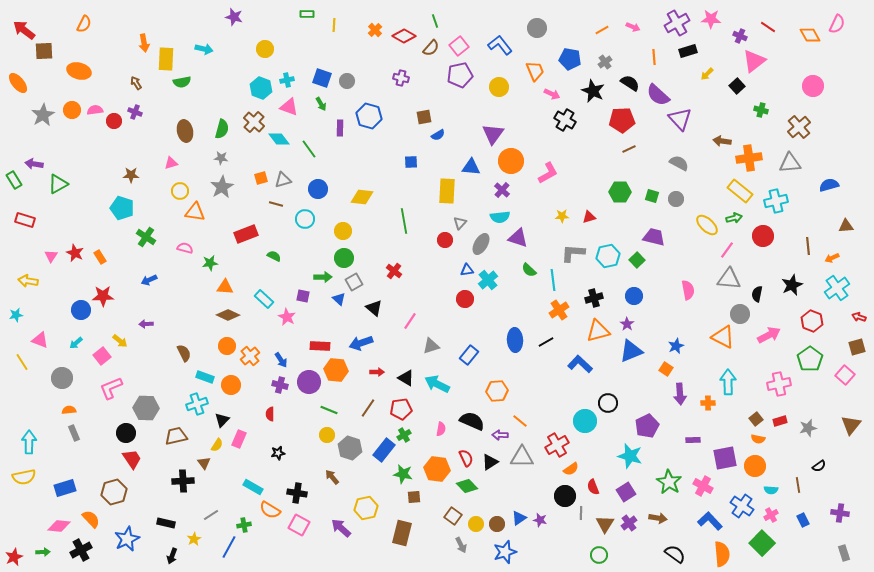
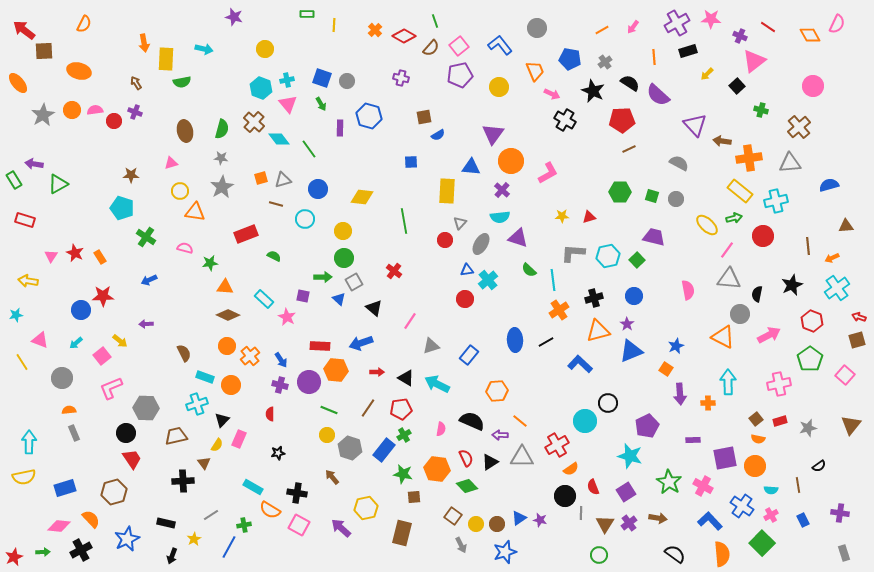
pink arrow at (633, 27): rotated 104 degrees clockwise
pink triangle at (289, 107): moved 1 px left, 3 px up; rotated 30 degrees clockwise
purple triangle at (680, 119): moved 15 px right, 6 px down
brown square at (857, 347): moved 7 px up
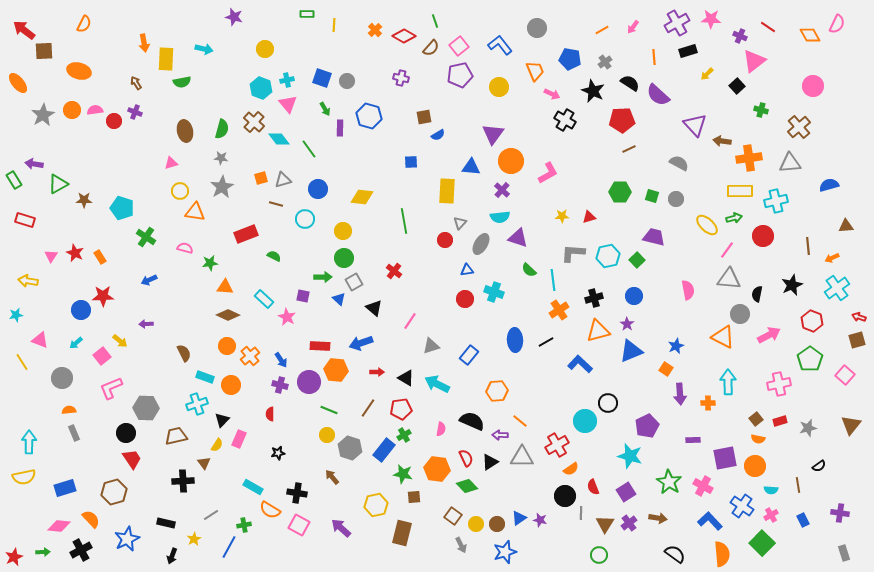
green arrow at (321, 104): moved 4 px right, 5 px down
brown star at (131, 175): moved 47 px left, 25 px down
yellow rectangle at (740, 191): rotated 40 degrees counterclockwise
cyan cross at (488, 280): moved 6 px right, 12 px down; rotated 30 degrees counterclockwise
yellow hexagon at (366, 508): moved 10 px right, 3 px up
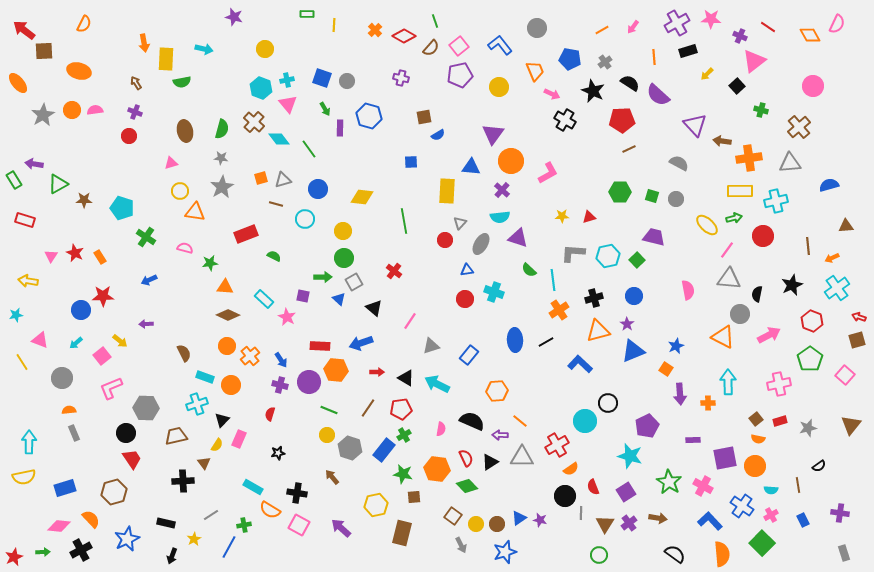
red circle at (114, 121): moved 15 px right, 15 px down
blue triangle at (631, 351): moved 2 px right
red semicircle at (270, 414): rotated 16 degrees clockwise
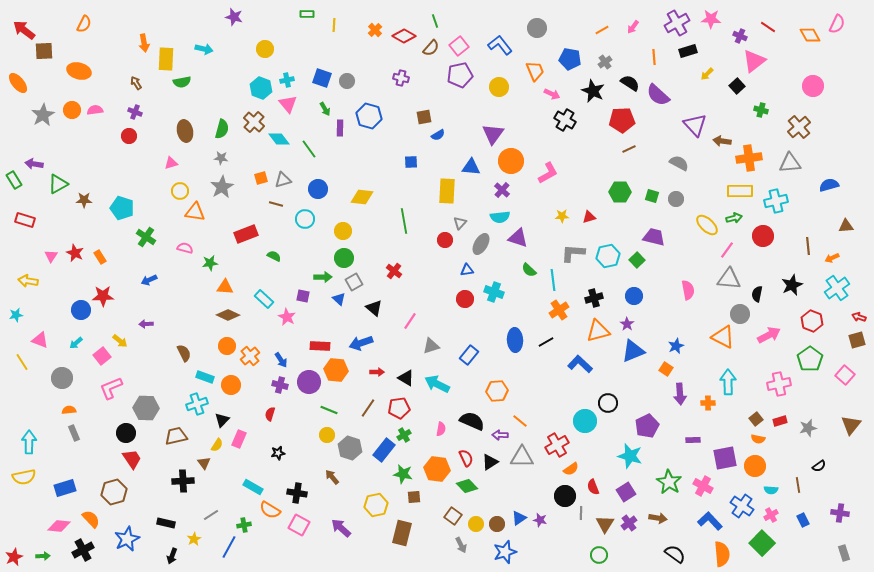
red pentagon at (401, 409): moved 2 px left, 1 px up
black cross at (81, 550): moved 2 px right
green arrow at (43, 552): moved 4 px down
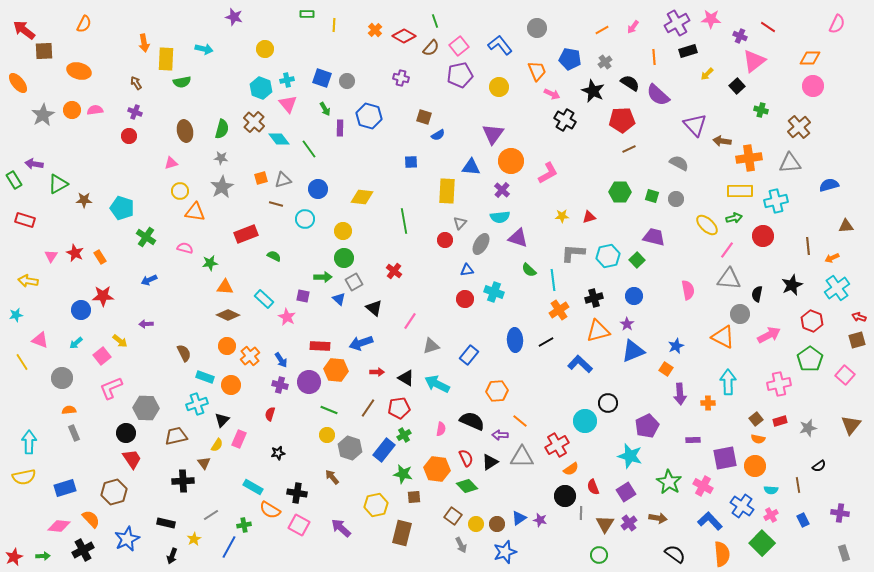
orange diamond at (810, 35): moved 23 px down; rotated 60 degrees counterclockwise
orange trapezoid at (535, 71): moved 2 px right
brown square at (424, 117): rotated 28 degrees clockwise
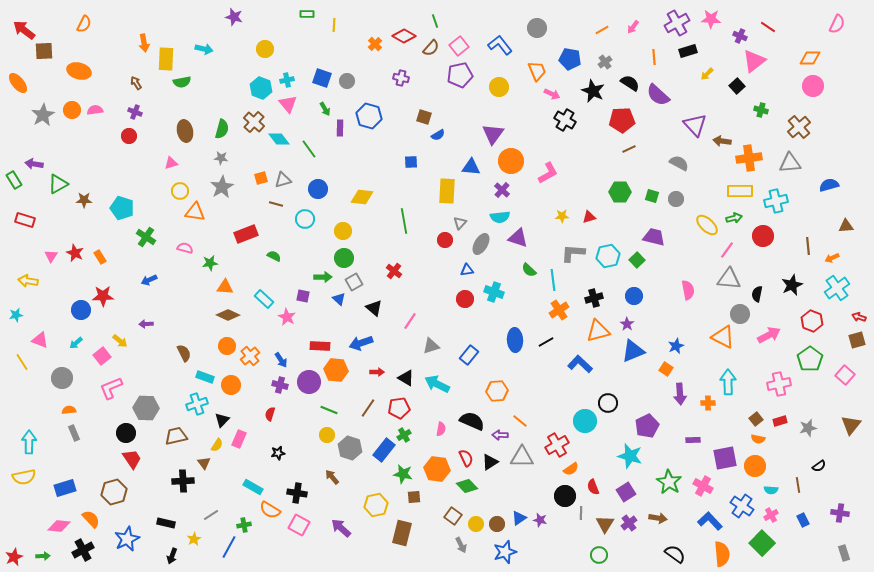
orange cross at (375, 30): moved 14 px down
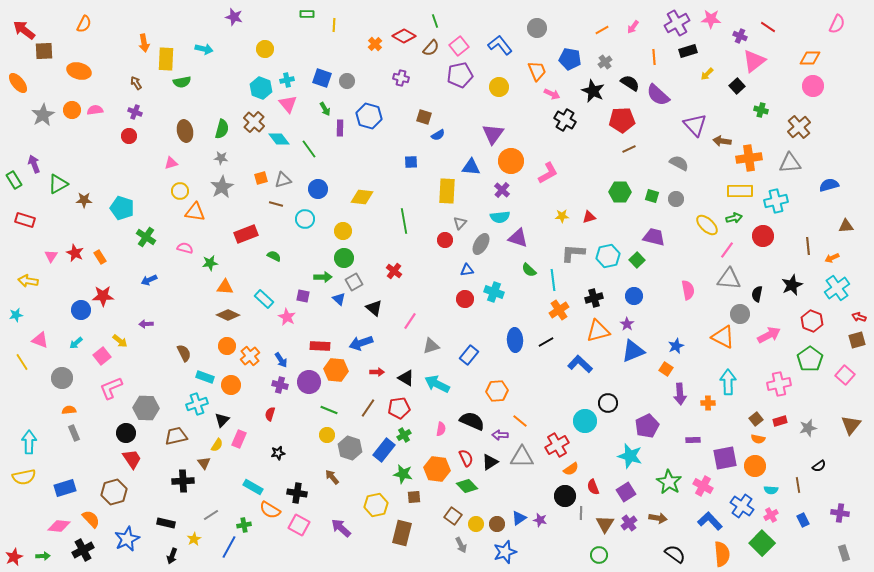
purple arrow at (34, 164): rotated 60 degrees clockwise
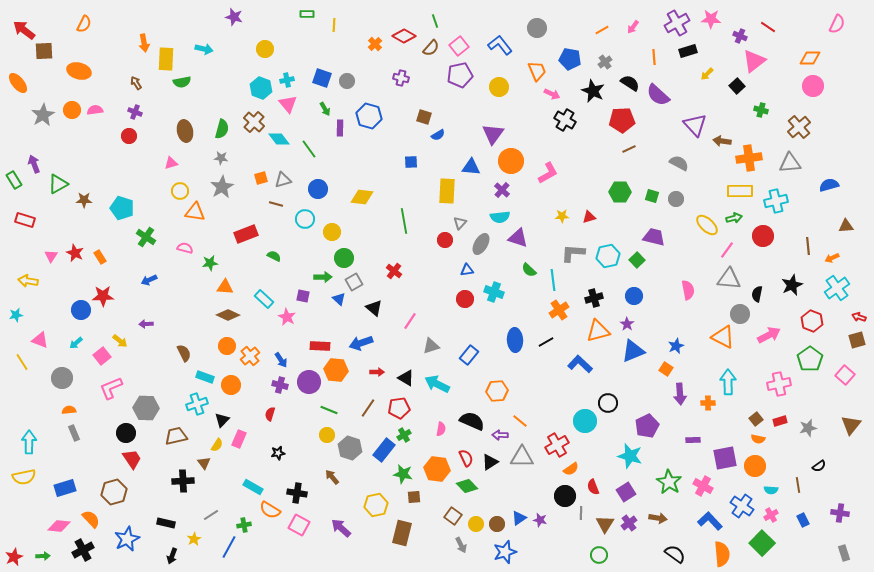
yellow circle at (343, 231): moved 11 px left, 1 px down
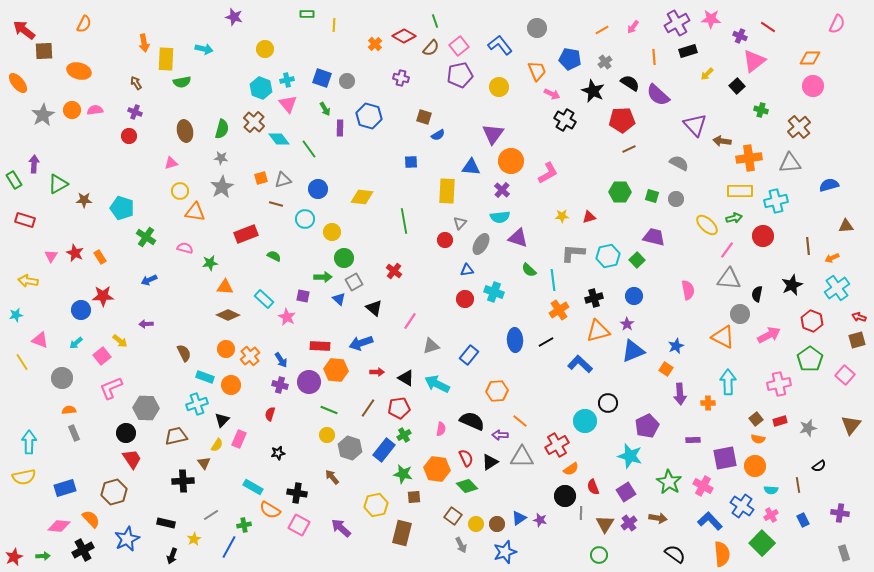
purple arrow at (34, 164): rotated 24 degrees clockwise
orange circle at (227, 346): moved 1 px left, 3 px down
